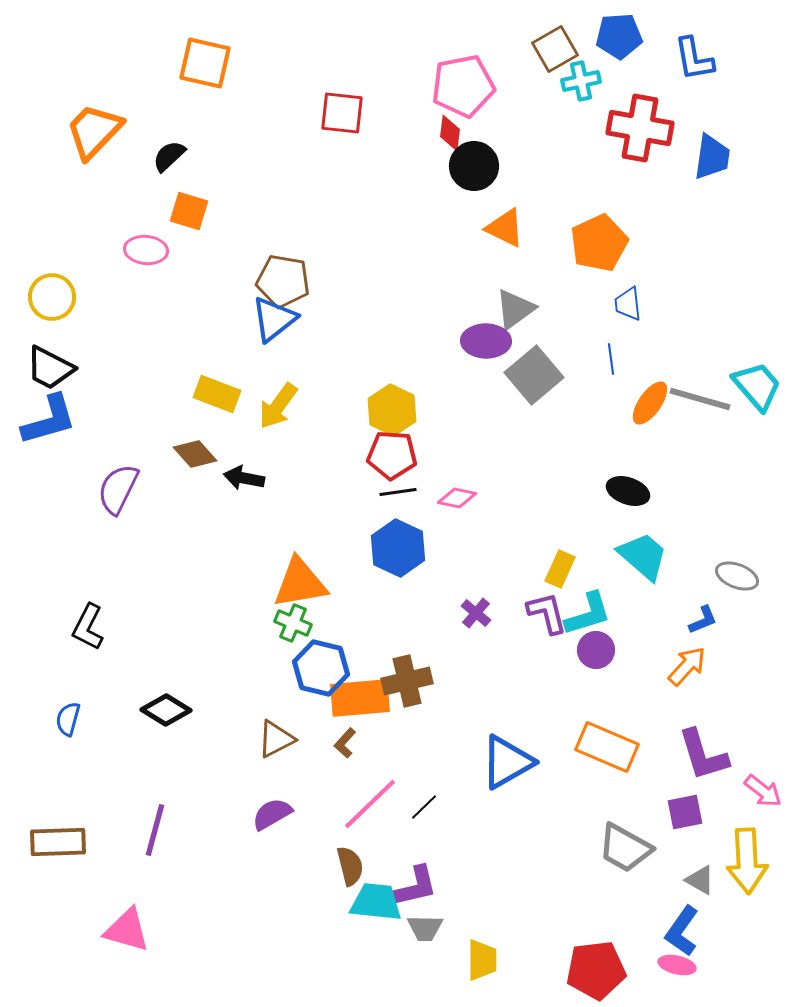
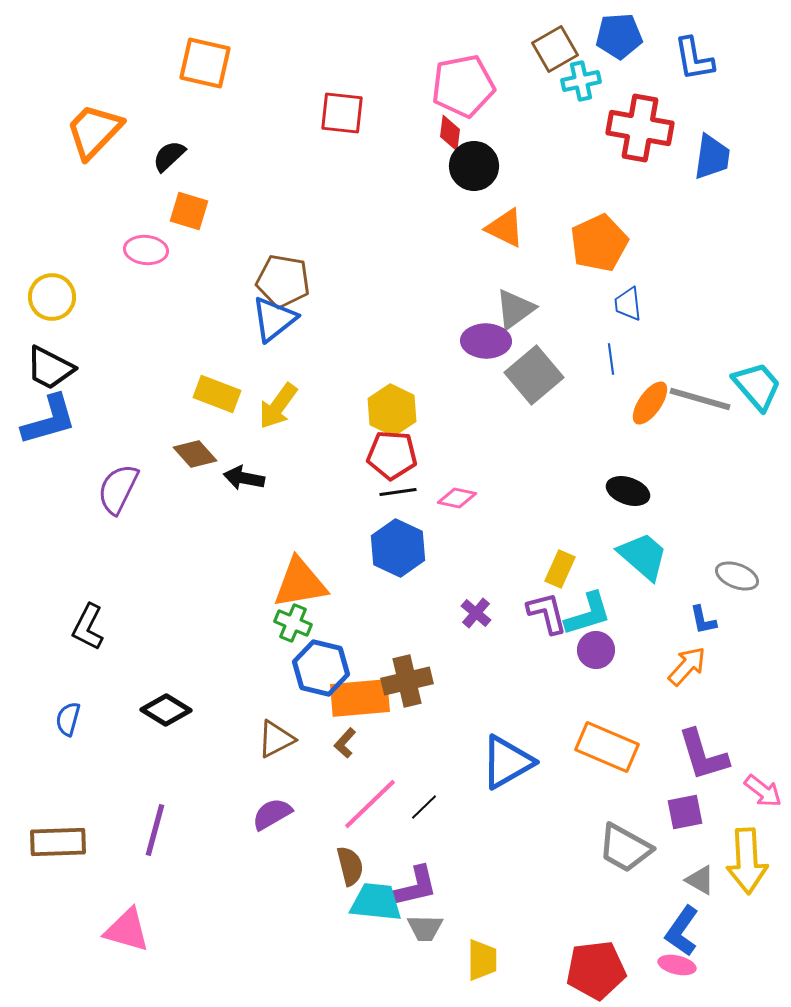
blue L-shape at (703, 620): rotated 100 degrees clockwise
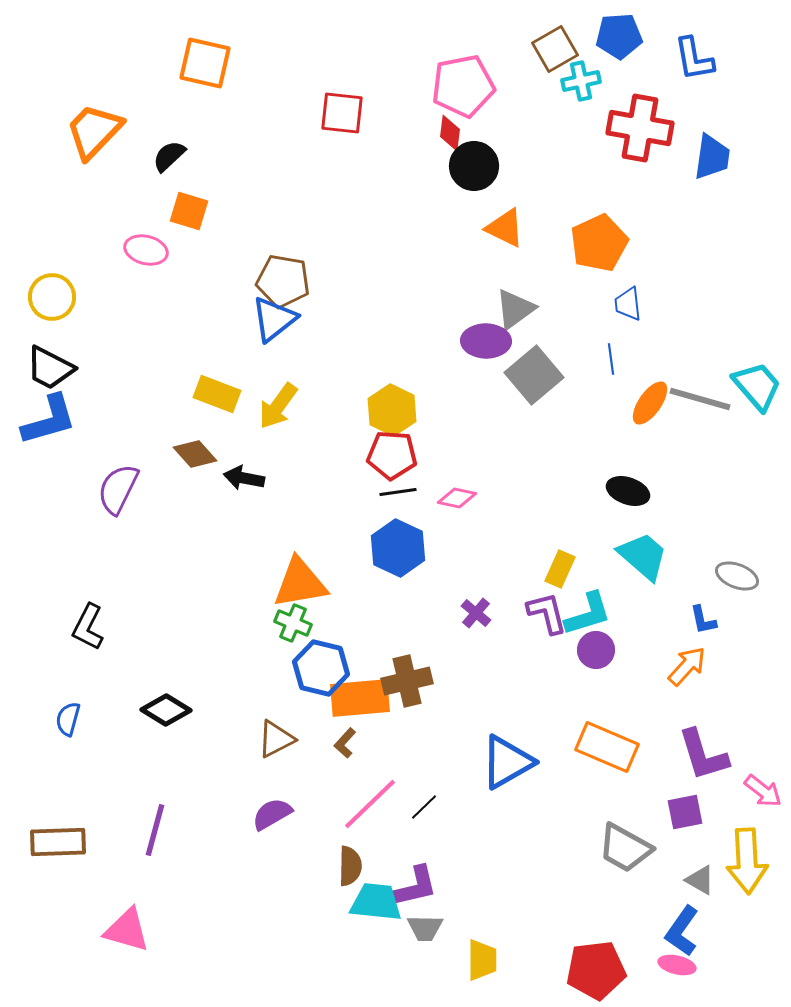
pink ellipse at (146, 250): rotated 9 degrees clockwise
brown semicircle at (350, 866): rotated 15 degrees clockwise
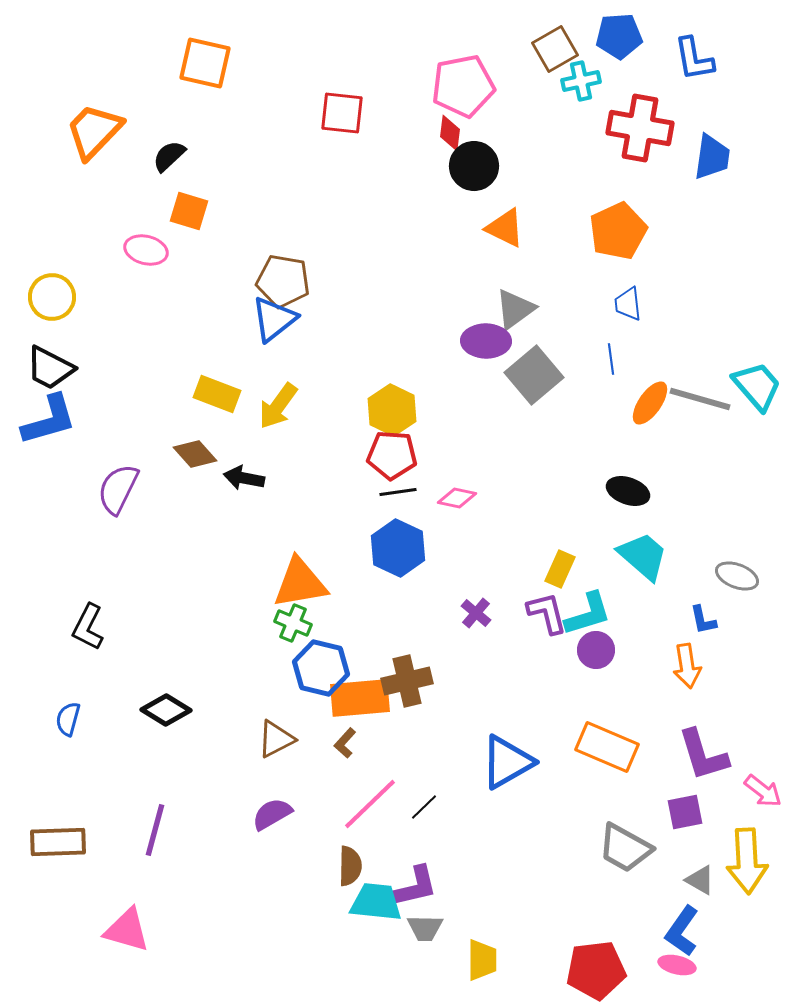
orange pentagon at (599, 243): moved 19 px right, 12 px up
orange arrow at (687, 666): rotated 129 degrees clockwise
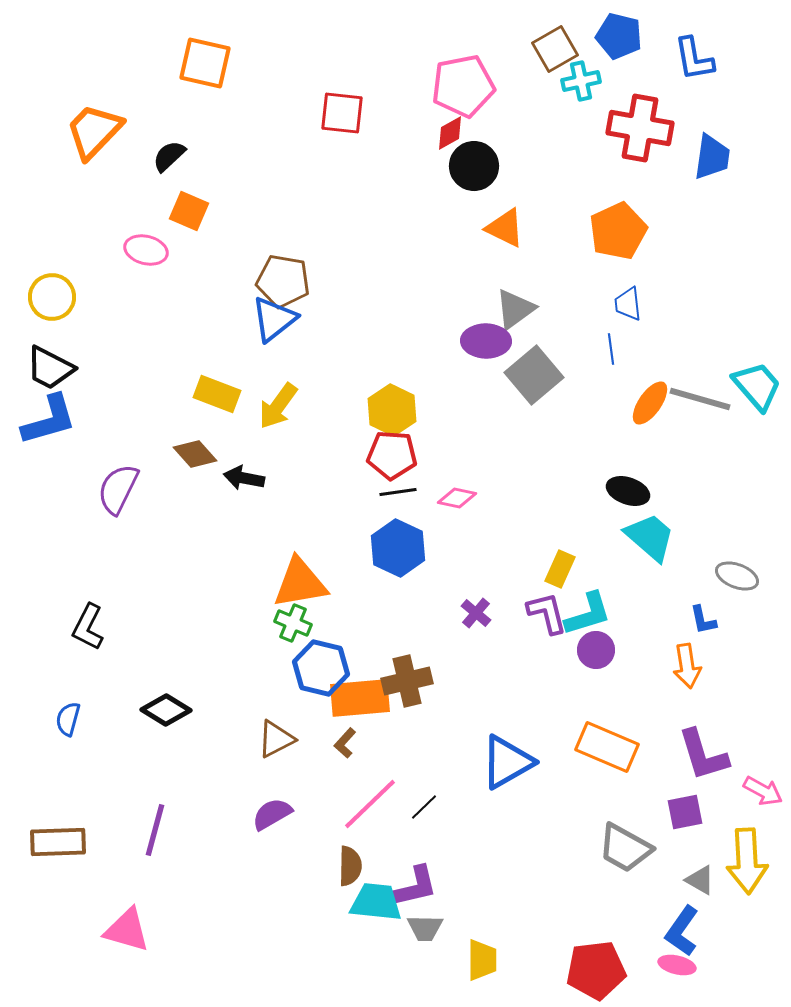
blue pentagon at (619, 36): rotated 18 degrees clockwise
red diamond at (450, 133): rotated 54 degrees clockwise
orange square at (189, 211): rotated 6 degrees clockwise
blue line at (611, 359): moved 10 px up
cyan trapezoid at (643, 556): moved 7 px right, 19 px up
pink arrow at (763, 791): rotated 9 degrees counterclockwise
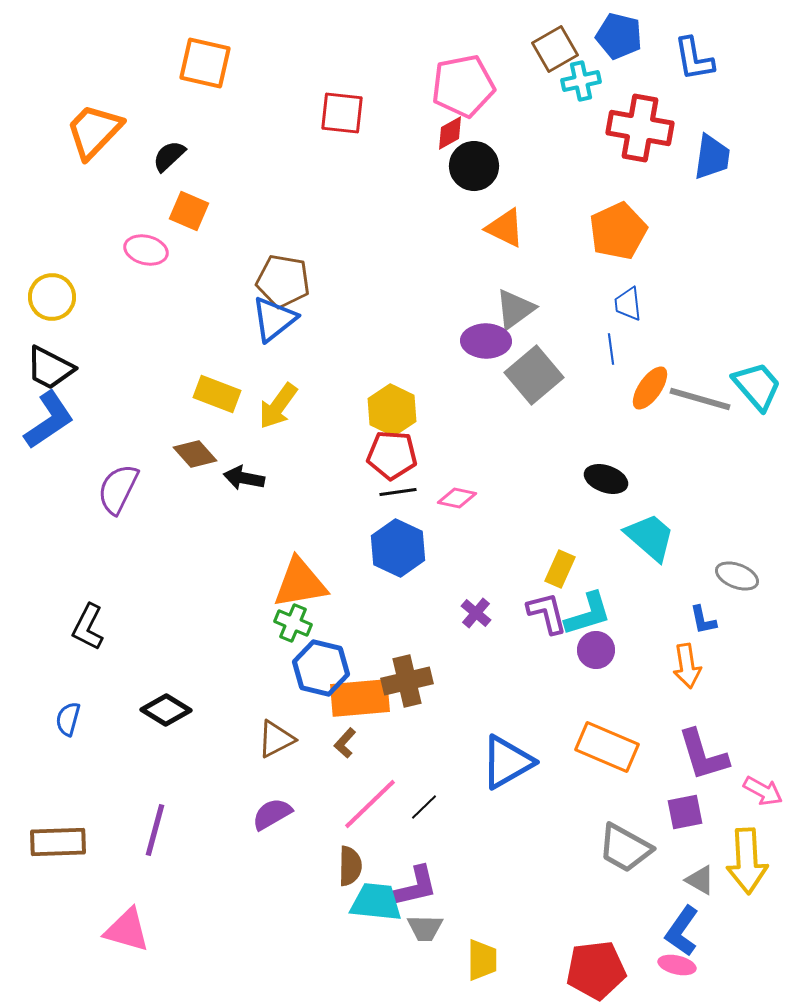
orange ellipse at (650, 403): moved 15 px up
blue L-shape at (49, 420): rotated 18 degrees counterclockwise
black ellipse at (628, 491): moved 22 px left, 12 px up
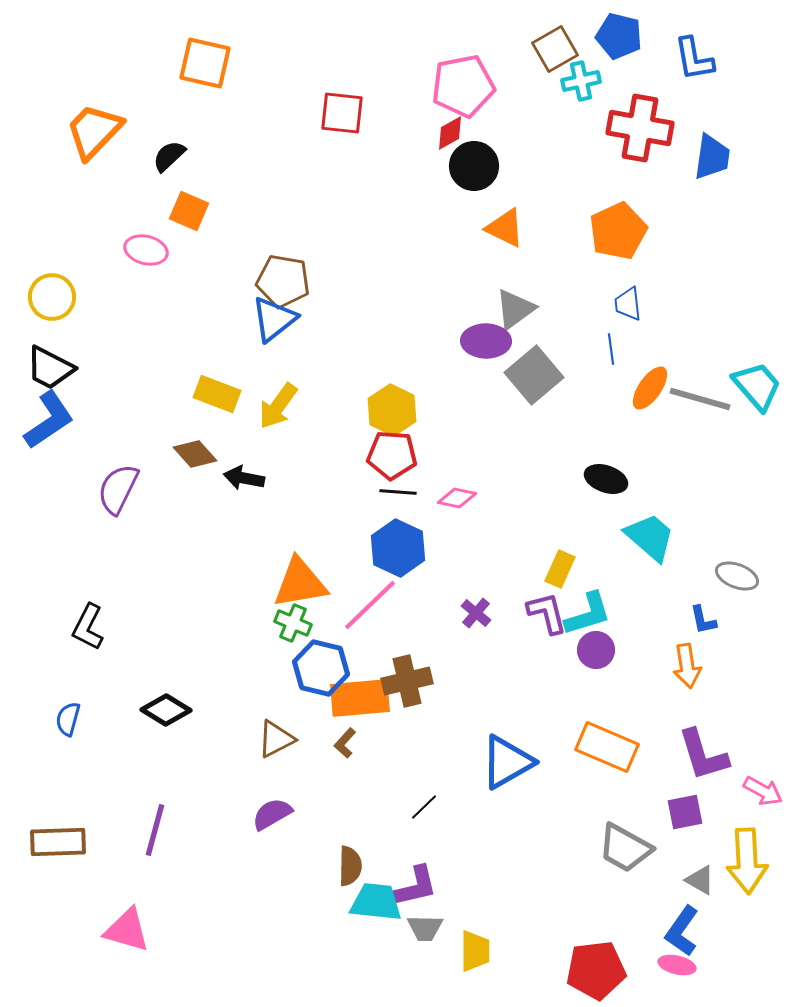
black line at (398, 492): rotated 12 degrees clockwise
pink line at (370, 804): moved 199 px up
yellow trapezoid at (482, 960): moved 7 px left, 9 px up
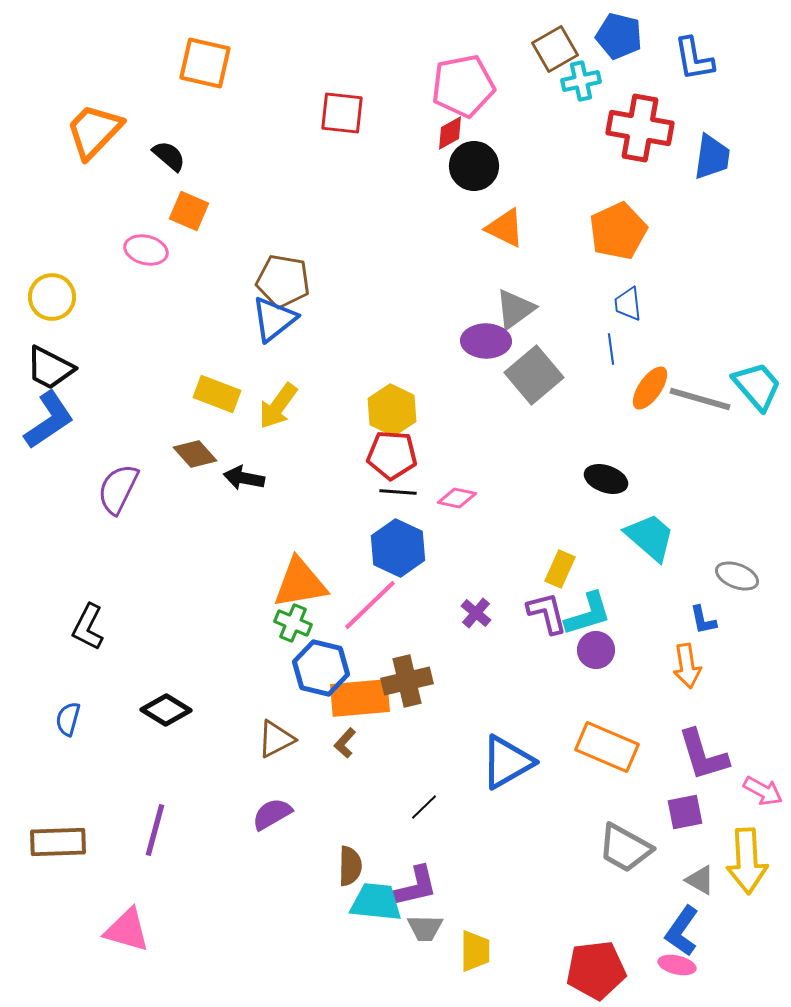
black semicircle at (169, 156): rotated 84 degrees clockwise
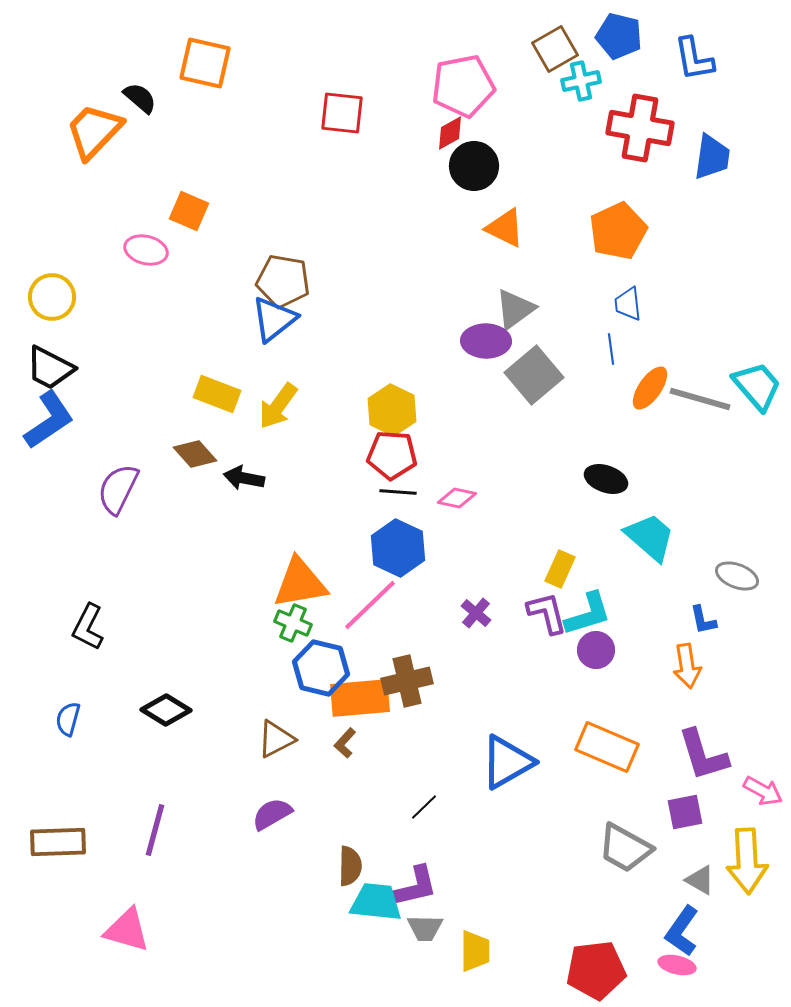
black semicircle at (169, 156): moved 29 px left, 58 px up
